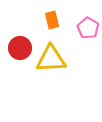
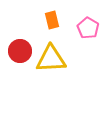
red circle: moved 3 px down
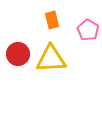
pink pentagon: moved 2 px down
red circle: moved 2 px left, 3 px down
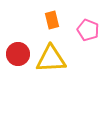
pink pentagon: rotated 10 degrees counterclockwise
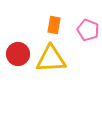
orange rectangle: moved 2 px right, 5 px down; rotated 24 degrees clockwise
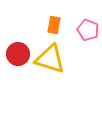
yellow triangle: moved 1 px left; rotated 20 degrees clockwise
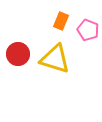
orange rectangle: moved 7 px right, 4 px up; rotated 12 degrees clockwise
yellow triangle: moved 5 px right
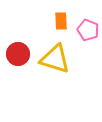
orange rectangle: rotated 24 degrees counterclockwise
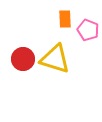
orange rectangle: moved 4 px right, 2 px up
red circle: moved 5 px right, 5 px down
